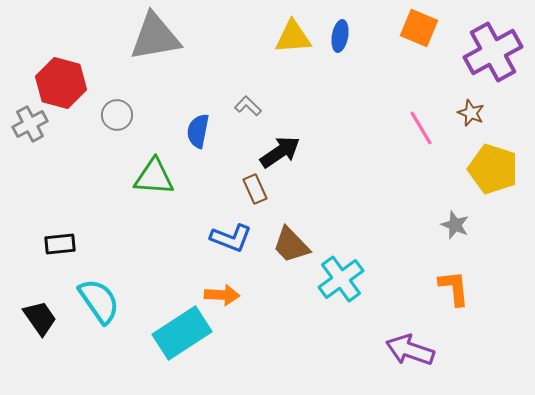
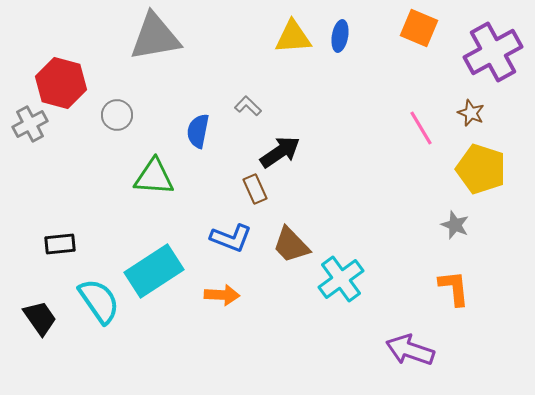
yellow pentagon: moved 12 px left
cyan rectangle: moved 28 px left, 62 px up
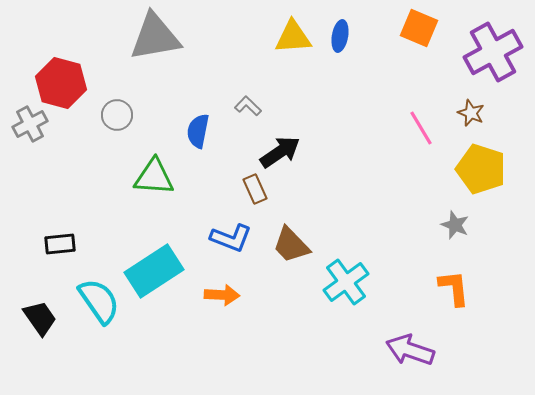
cyan cross: moved 5 px right, 3 px down
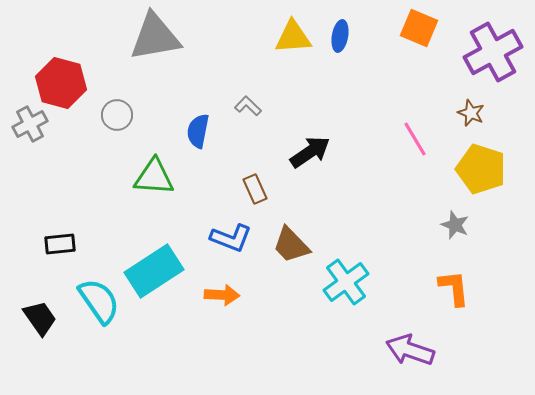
pink line: moved 6 px left, 11 px down
black arrow: moved 30 px right
